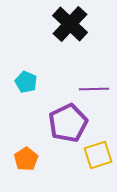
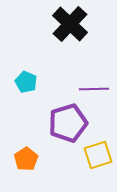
purple pentagon: rotated 9 degrees clockwise
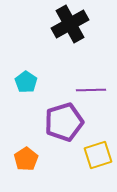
black cross: rotated 18 degrees clockwise
cyan pentagon: rotated 10 degrees clockwise
purple line: moved 3 px left, 1 px down
purple pentagon: moved 4 px left, 1 px up
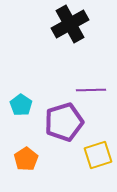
cyan pentagon: moved 5 px left, 23 px down
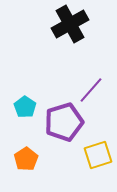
purple line: rotated 48 degrees counterclockwise
cyan pentagon: moved 4 px right, 2 px down
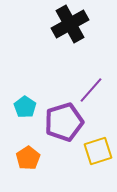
yellow square: moved 4 px up
orange pentagon: moved 2 px right, 1 px up
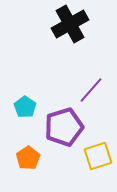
purple pentagon: moved 5 px down
yellow square: moved 5 px down
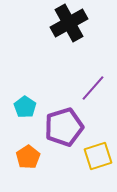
black cross: moved 1 px left, 1 px up
purple line: moved 2 px right, 2 px up
orange pentagon: moved 1 px up
